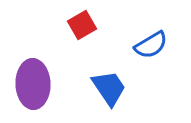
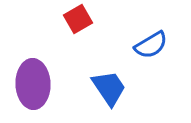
red square: moved 4 px left, 6 px up
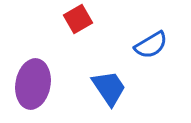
purple ellipse: rotated 12 degrees clockwise
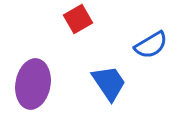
blue trapezoid: moved 5 px up
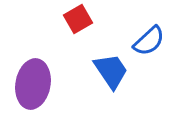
blue semicircle: moved 2 px left, 4 px up; rotated 12 degrees counterclockwise
blue trapezoid: moved 2 px right, 12 px up
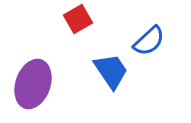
purple ellipse: rotated 9 degrees clockwise
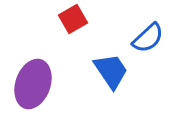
red square: moved 5 px left
blue semicircle: moved 1 px left, 3 px up
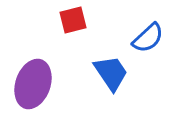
red square: moved 1 px down; rotated 16 degrees clockwise
blue trapezoid: moved 2 px down
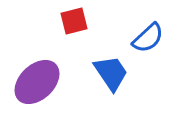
red square: moved 1 px right, 1 px down
purple ellipse: moved 4 px right, 2 px up; rotated 27 degrees clockwise
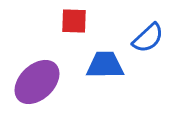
red square: rotated 16 degrees clockwise
blue trapezoid: moved 6 px left, 8 px up; rotated 57 degrees counterclockwise
